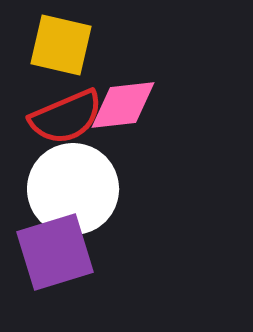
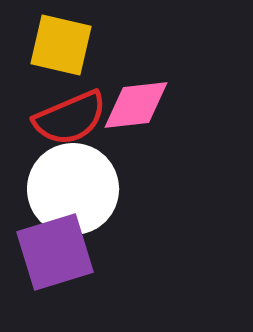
pink diamond: moved 13 px right
red semicircle: moved 4 px right, 1 px down
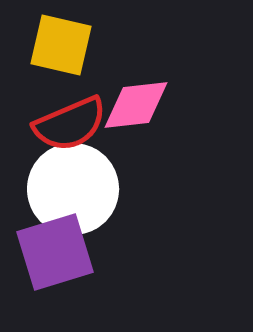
red semicircle: moved 6 px down
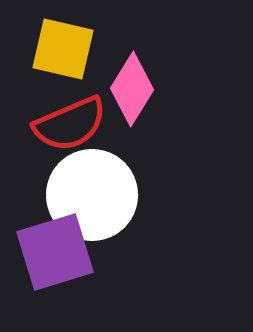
yellow square: moved 2 px right, 4 px down
pink diamond: moved 4 px left, 16 px up; rotated 52 degrees counterclockwise
white circle: moved 19 px right, 6 px down
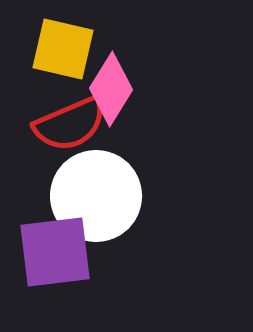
pink diamond: moved 21 px left
white circle: moved 4 px right, 1 px down
purple square: rotated 10 degrees clockwise
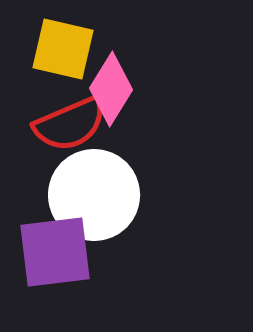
white circle: moved 2 px left, 1 px up
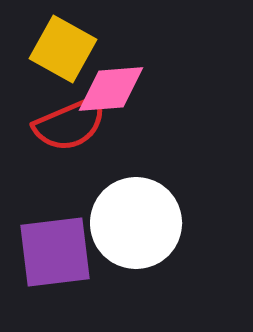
yellow square: rotated 16 degrees clockwise
pink diamond: rotated 54 degrees clockwise
white circle: moved 42 px right, 28 px down
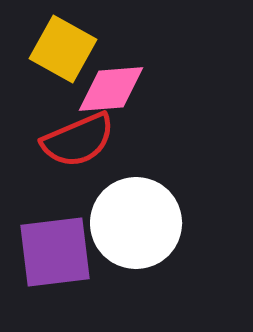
red semicircle: moved 8 px right, 16 px down
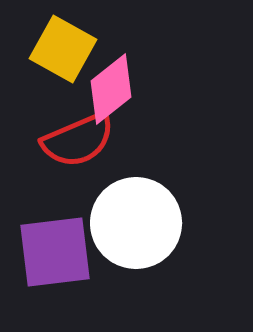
pink diamond: rotated 34 degrees counterclockwise
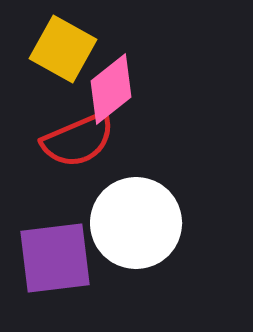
purple square: moved 6 px down
